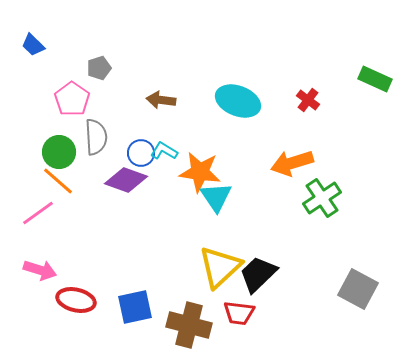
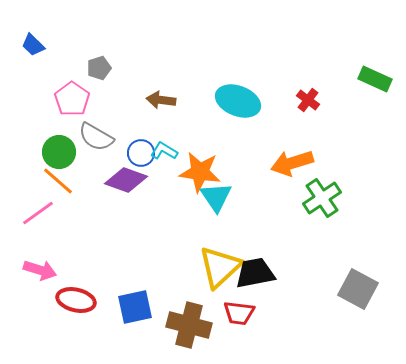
gray semicircle: rotated 123 degrees clockwise
black trapezoid: moved 3 px left, 1 px up; rotated 33 degrees clockwise
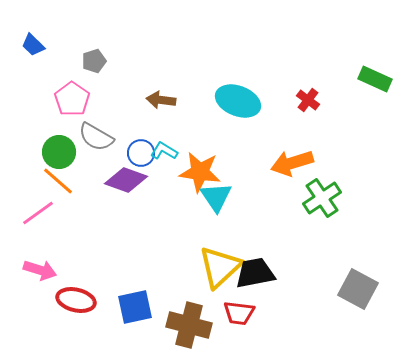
gray pentagon: moved 5 px left, 7 px up
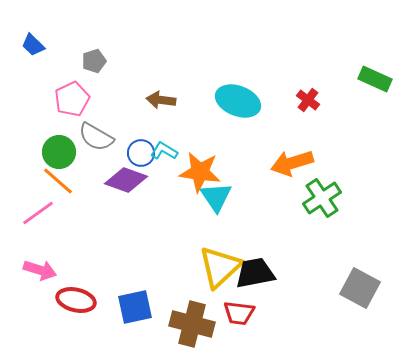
pink pentagon: rotated 12 degrees clockwise
gray square: moved 2 px right, 1 px up
brown cross: moved 3 px right, 1 px up
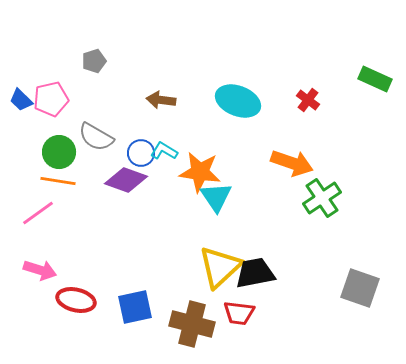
blue trapezoid: moved 12 px left, 55 px down
pink pentagon: moved 21 px left; rotated 12 degrees clockwise
orange arrow: rotated 144 degrees counterclockwise
orange line: rotated 32 degrees counterclockwise
gray square: rotated 9 degrees counterclockwise
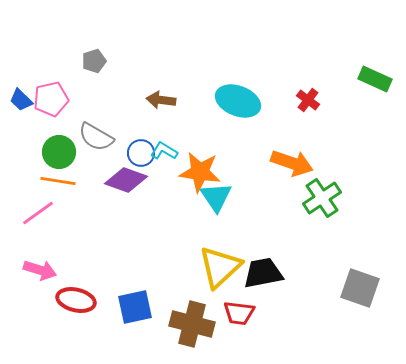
black trapezoid: moved 8 px right
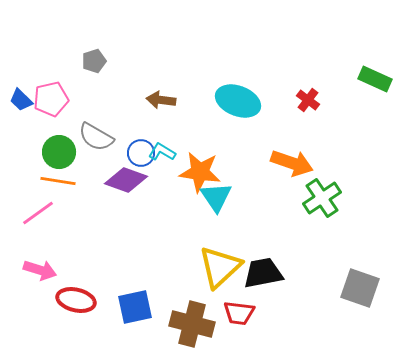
cyan L-shape: moved 2 px left, 1 px down
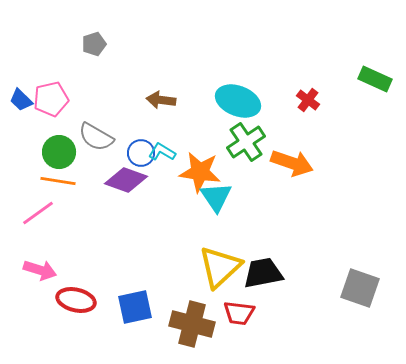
gray pentagon: moved 17 px up
green cross: moved 76 px left, 56 px up
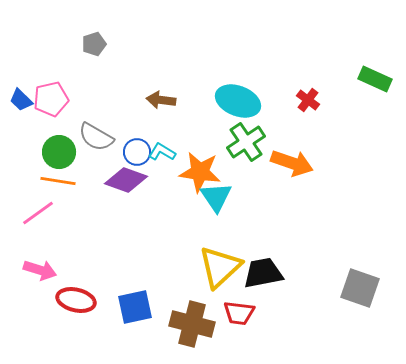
blue circle: moved 4 px left, 1 px up
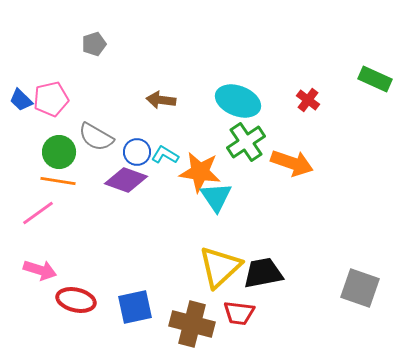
cyan L-shape: moved 3 px right, 3 px down
